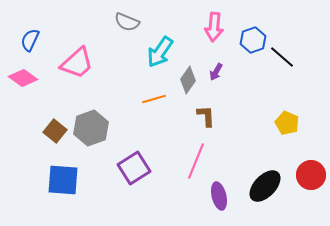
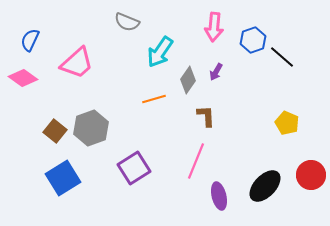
blue square: moved 2 px up; rotated 36 degrees counterclockwise
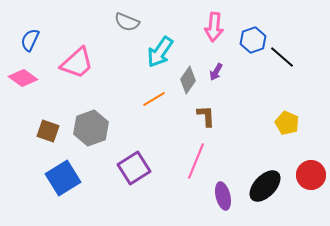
orange line: rotated 15 degrees counterclockwise
brown square: moved 7 px left; rotated 20 degrees counterclockwise
purple ellipse: moved 4 px right
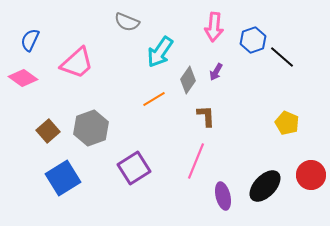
brown square: rotated 30 degrees clockwise
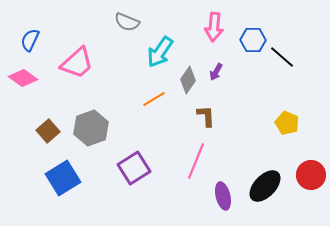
blue hexagon: rotated 20 degrees clockwise
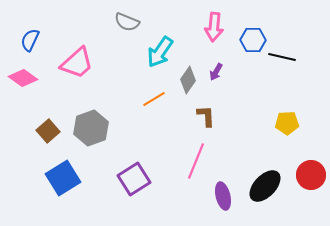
black line: rotated 28 degrees counterclockwise
yellow pentagon: rotated 25 degrees counterclockwise
purple square: moved 11 px down
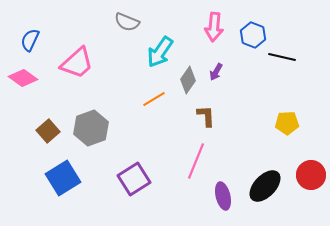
blue hexagon: moved 5 px up; rotated 20 degrees clockwise
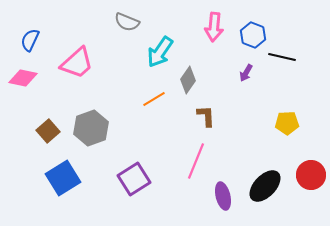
purple arrow: moved 30 px right, 1 px down
pink diamond: rotated 24 degrees counterclockwise
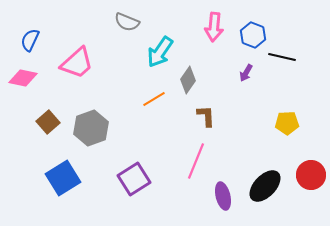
brown square: moved 9 px up
